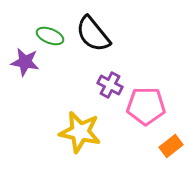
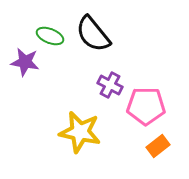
orange rectangle: moved 13 px left
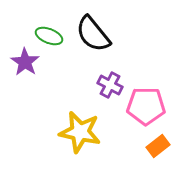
green ellipse: moved 1 px left
purple star: rotated 24 degrees clockwise
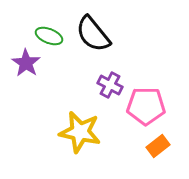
purple star: moved 1 px right, 1 px down
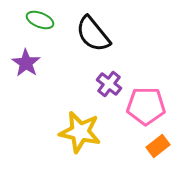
green ellipse: moved 9 px left, 16 px up
purple cross: moved 1 px left, 1 px up; rotated 10 degrees clockwise
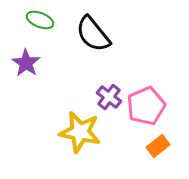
purple cross: moved 13 px down
pink pentagon: rotated 24 degrees counterclockwise
